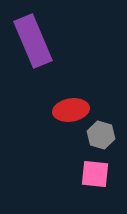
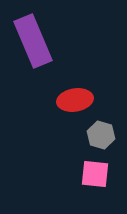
red ellipse: moved 4 px right, 10 px up
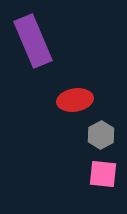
gray hexagon: rotated 16 degrees clockwise
pink square: moved 8 px right
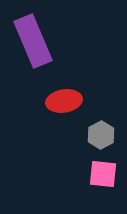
red ellipse: moved 11 px left, 1 px down
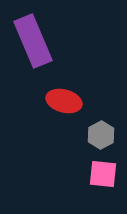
red ellipse: rotated 24 degrees clockwise
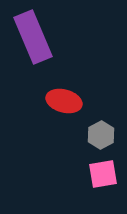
purple rectangle: moved 4 px up
pink square: rotated 16 degrees counterclockwise
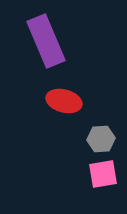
purple rectangle: moved 13 px right, 4 px down
gray hexagon: moved 4 px down; rotated 24 degrees clockwise
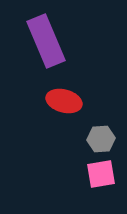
pink square: moved 2 px left
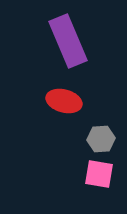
purple rectangle: moved 22 px right
pink square: moved 2 px left; rotated 20 degrees clockwise
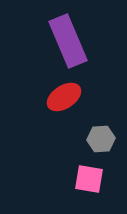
red ellipse: moved 4 px up; rotated 48 degrees counterclockwise
pink square: moved 10 px left, 5 px down
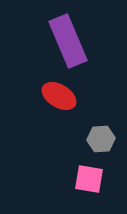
red ellipse: moved 5 px left, 1 px up; rotated 64 degrees clockwise
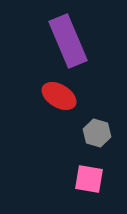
gray hexagon: moved 4 px left, 6 px up; rotated 20 degrees clockwise
